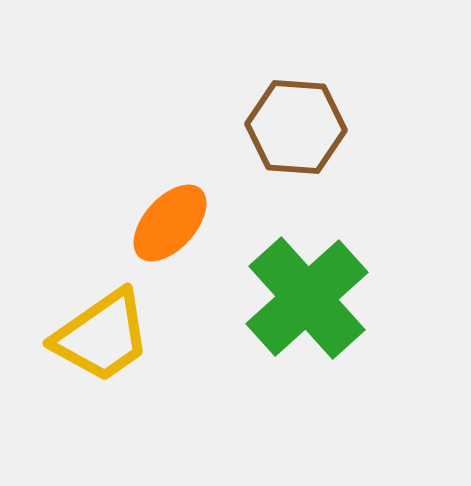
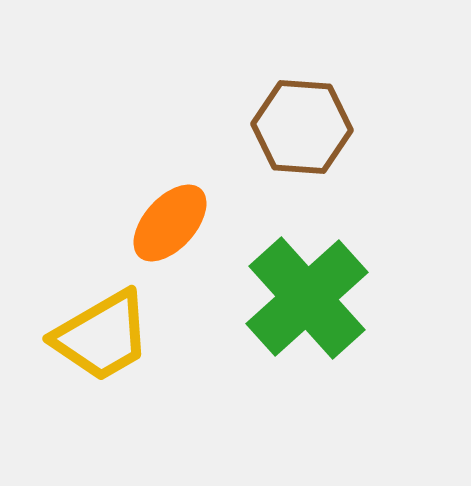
brown hexagon: moved 6 px right
yellow trapezoid: rotated 5 degrees clockwise
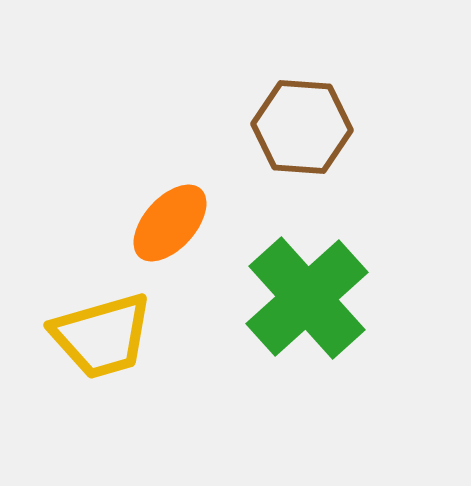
yellow trapezoid: rotated 14 degrees clockwise
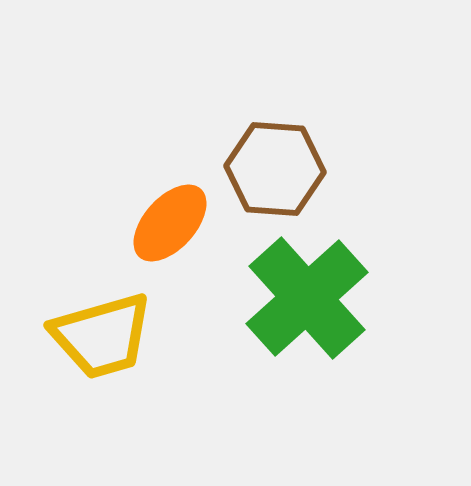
brown hexagon: moved 27 px left, 42 px down
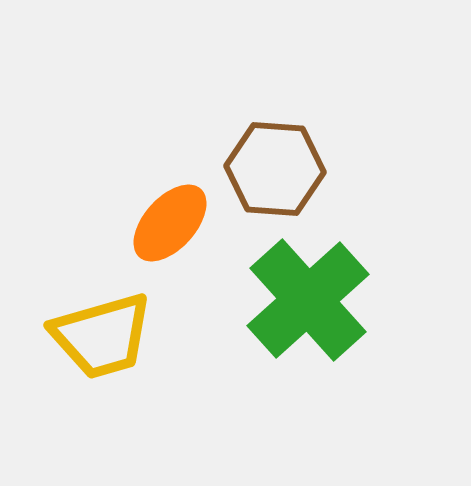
green cross: moved 1 px right, 2 px down
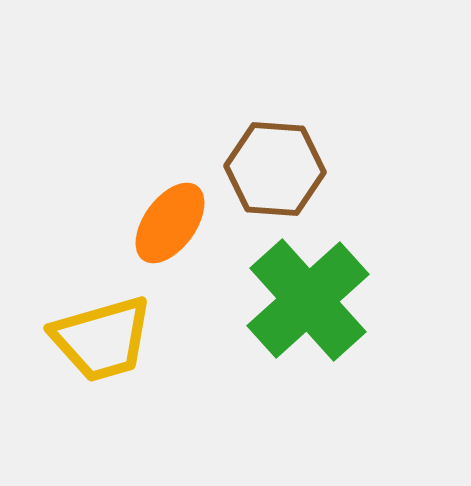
orange ellipse: rotated 6 degrees counterclockwise
yellow trapezoid: moved 3 px down
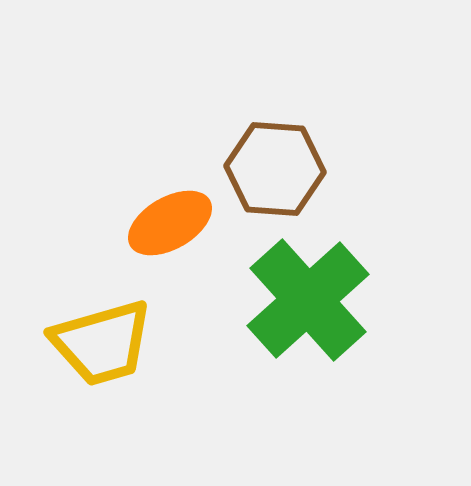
orange ellipse: rotated 24 degrees clockwise
yellow trapezoid: moved 4 px down
